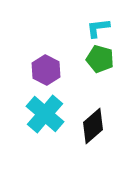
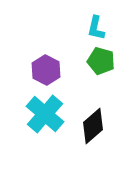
cyan L-shape: moved 2 px left; rotated 70 degrees counterclockwise
green pentagon: moved 1 px right, 2 px down
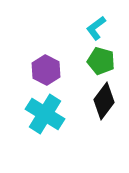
cyan L-shape: rotated 40 degrees clockwise
cyan cross: rotated 9 degrees counterclockwise
black diamond: moved 11 px right, 25 px up; rotated 12 degrees counterclockwise
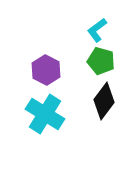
cyan L-shape: moved 1 px right, 2 px down
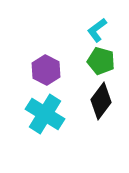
black diamond: moved 3 px left
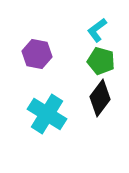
purple hexagon: moved 9 px left, 16 px up; rotated 16 degrees counterclockwise
black diamond: moved 1 px left, 3 px up
cyan cross: moved 2 px right
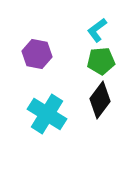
green pentagon: rotated 20 degrees counterclockwise
black diamond: moved 2 px down
